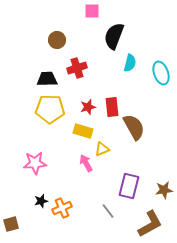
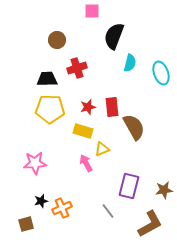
brown square: moved 15 px right
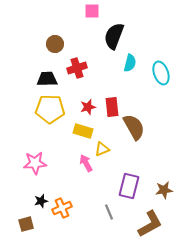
brown circle: moved 2 px left, 4 px down
gray line: moved 1 px right, 1 px down; rotated 14 degrees clockwise
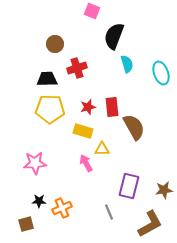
pink square: rotated 21 degrees clockwise
cyan semicircle: moved 3 px left, 1 px down; rotated 30 degrees counterclockwise
yellow triangle: rotated 21 degrees clockwise
black star: moved 2 px left; rotated 16 degrees clockwise
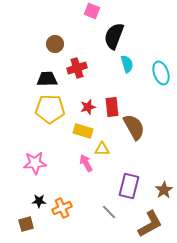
brown star: rotated 24 degrees counterclockwise
gray line: rotated 21 degrees counterclockwise
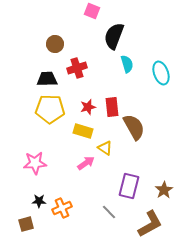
yellow triangle: moved 3 px right, 1 px up; rotated 35 degrees clockwise
pink arrow: rotated 84 degrees clockwise
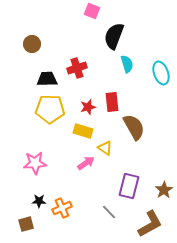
brown circle: moved 23 px left
red rectangle: moved 5 px up
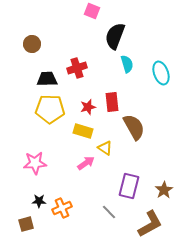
black semicircle: moved 1 px right
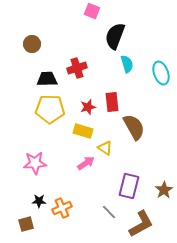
brown L-shape: moved 9 px left
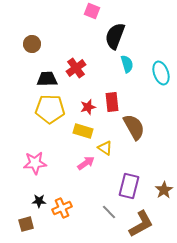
red cross: moved 1 px left; rotated 18 degrees counterclockwise
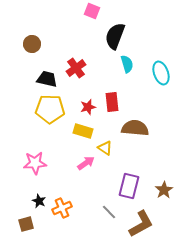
black trapezoid: rotated 15 degrees clockwise
brown semicircle: moved 1 px right, 1 px down; rotated 56 degrees counterclockwise
black star: rotated 24 degrees clockwise
